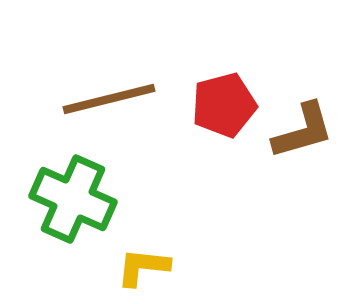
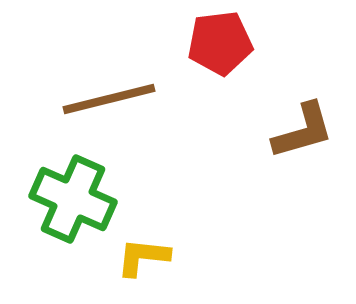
red pentagon: moved 4 px left, 62 px up; rotated 8 degrees clockwise
yellow L-shape: moved 10 px up
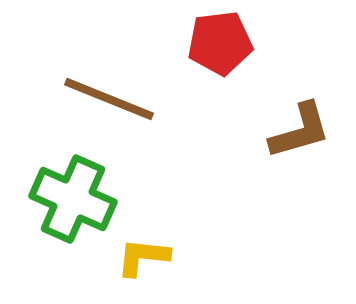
brown line: rotated 36 degrees clockwise
brown L-shape: moved 3 px left
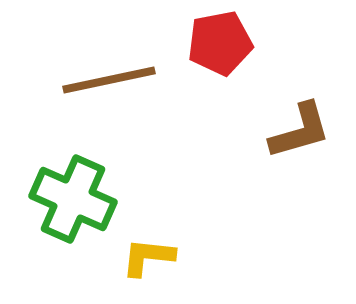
red pentagon: rotated 4 degrees counterclockwise
brown line: moved 19 px up; rotated 34 degrees counterclockwise
yellow L-shape: moved 5 px right
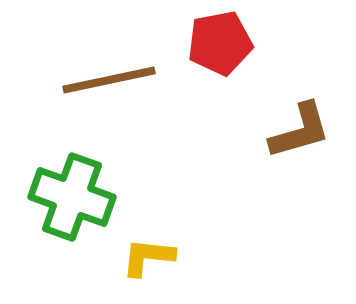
green cross: moved 1 px left, 2 px up; rotated 4 degrees counterclockwise
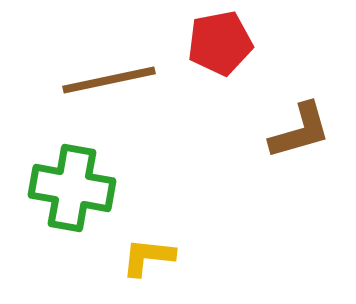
green cross: moved 9 px up; rotated 10 degrees counterclockwise
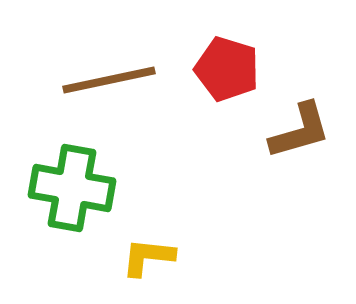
red pentagon: moved 7 px right, 26 px down; rotated 28 degrees clockwise
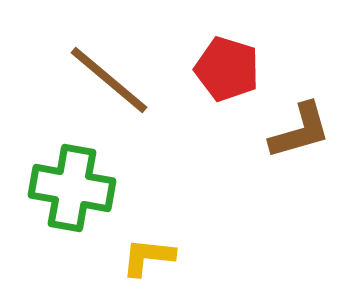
brown line: rotated 52 degrees clockwise
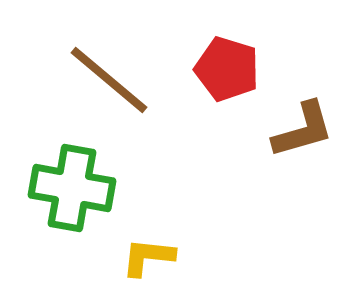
brown L-shape: moved 3 px right, 1 px up
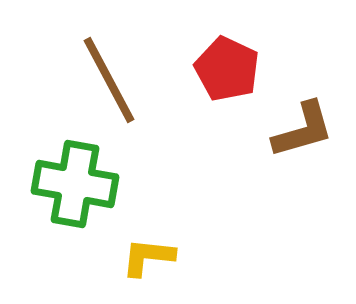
red pentagon: rotated 8 degrees clockwise
brown line: rotated 22 degrees clockwise
green cross: moved 3 px right, 4 px up
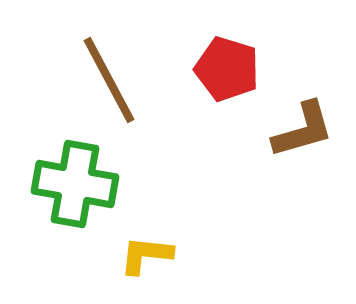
red pentagon: rotated 8 degrees counterclockwise
yellow L-shape: moved 2 px left, 2 px up
